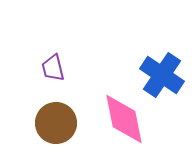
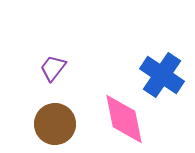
purple trapezoid: rotated 52 degrees clockwise
brown circle: moved 1 px left, 1 px down
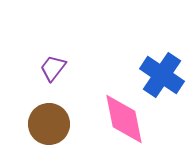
brown circle: moved 6 px left
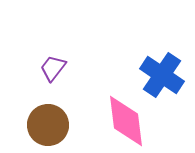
pink diamond: moved 2 px right, 2 px down; rotated 4 degrees clockwise
brown circle: moved 1 px left, 1 px down
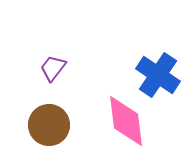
blue cross: moved 4 px left
brown circle: moved 1 px right
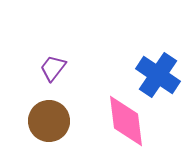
brown circle: moved 4 px up
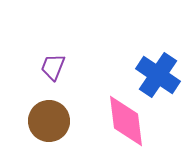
purple trapezoid: moved 1 px up; rotated 16 degrees counterclockwise
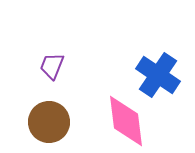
purple trapezoid: moved 1 px left, 1 px up
brown circle: moved 1 px down
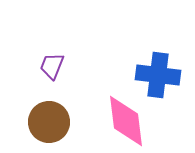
blue cross: rotated 27 degrees counterclockwise
